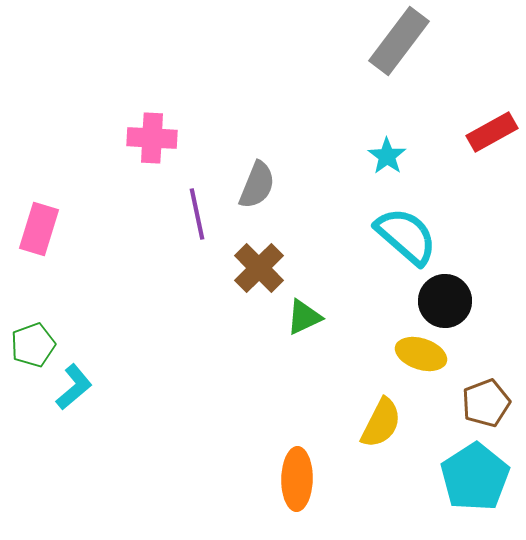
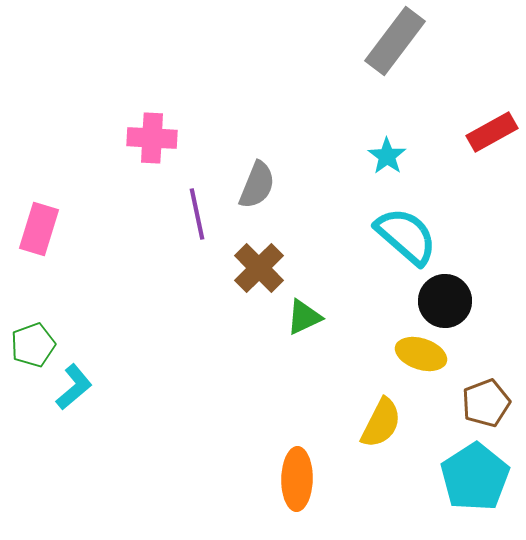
gray rectangle: moved 4 px left
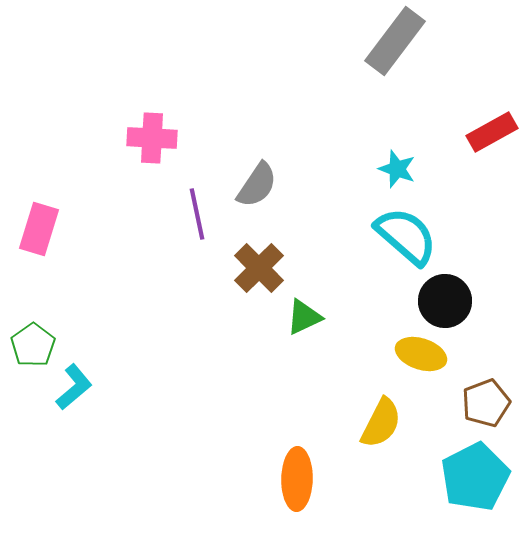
cyan star: moved 10 px right, 13 px down; rotated 15 degrees counterclockwise
gray semicircle: rotated 12 degrees clockwise
green pentagon: rotated 15 degrees counterclockwise
cyan pentagon: rotated 6 degrees clockwise
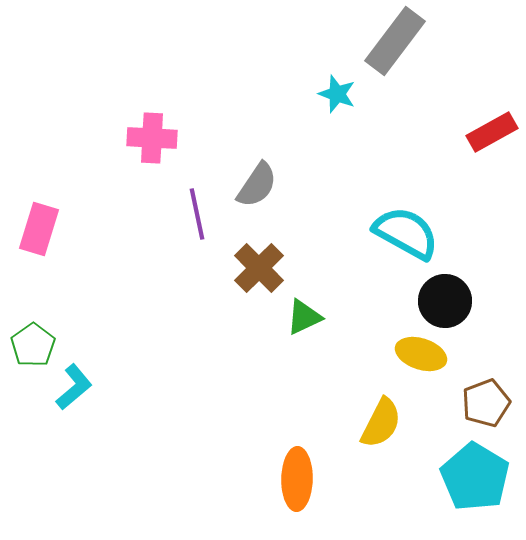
cyan star: moved 60 px left, 75 px up
cyan semicircle: moved 3 px up; rotated 12 degrees counterclockwise
cyan pentagon: rotated 14 degrees counterclockwise
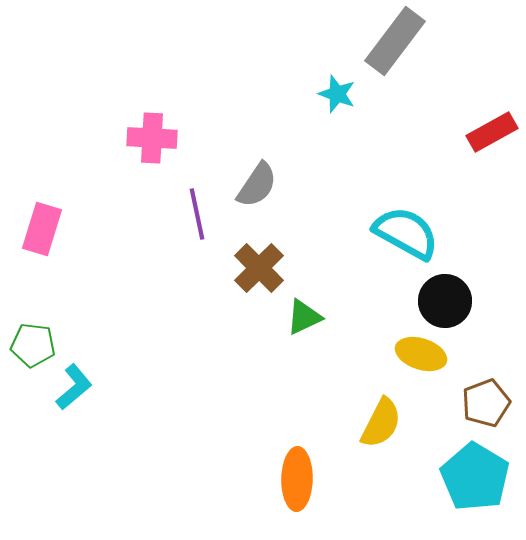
pink rectangle: moved 3 px right
green pentagon: rotated 30 degrees counterclockwise
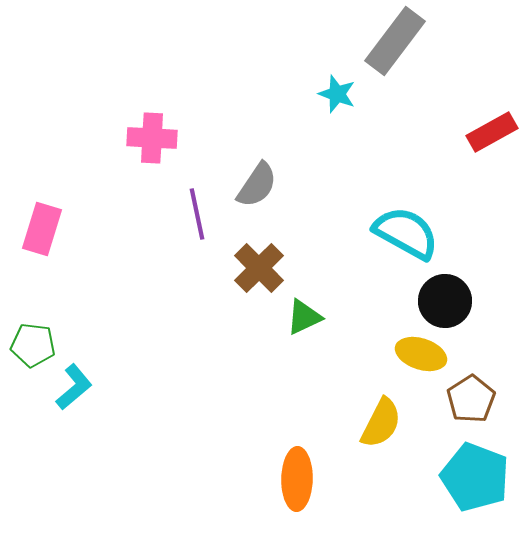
brown pentagon: moved 15 px left, 4 px up; rotated 12 degrees counterclockwise
cyan pentagon: rotated 10 degrees counterclockwise
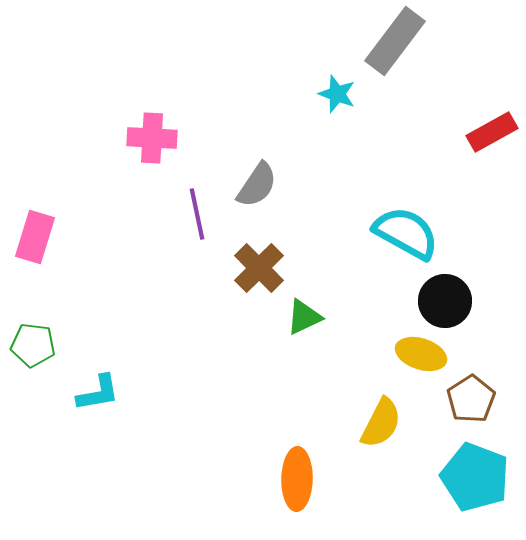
pink rectangle: moved 7 px left, 8 px down
cyan L-shape: moved 24 px right, 6 px down; rotated 30 degrees clockwise
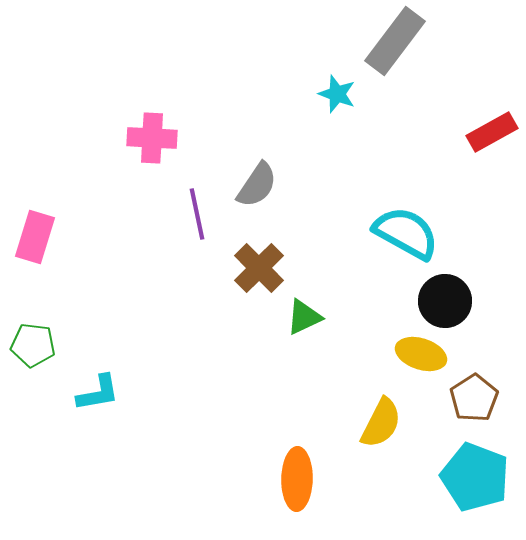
brown pentagon: moved 3 px right, 1 px up
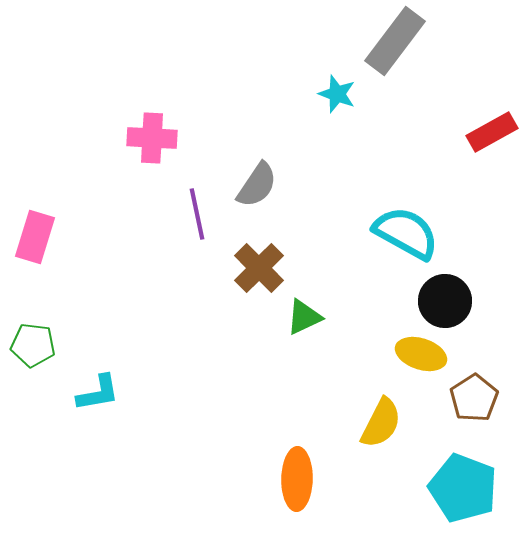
cyan pentagon: moved 12 px left, 11 px down
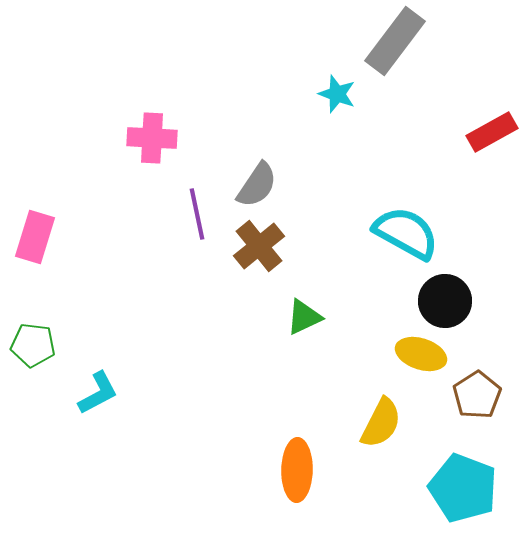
brown cross: moved 22 px up; rotated 6 degrees clockwise
cyan L-shape: rotated 18 degrees counterclockwise
brown pentagon: moved 3 px right, 3 px up
orange ellipse: moved 9 px up
